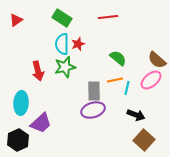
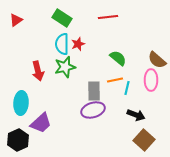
pink ellipse: rotated 50 degrees counterclockwise
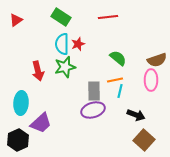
green rectangle: moved 1 px left, 1 px up
brown semicircle: rotated 60 degrees counterclockwise
cyan line: moved 7 px left, 3 px down
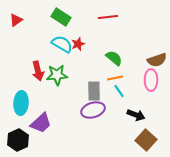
cyan semicircle: rotated 120 degrees clockwise
green semicircle: moved 4 px left
green star: moved 8 px left, 8 px down; rotated 10 degrees clockwise
orange line: moved 2 px up
cyan line: moved 1 px left; rotated 48 degrees counterclockwise
brown square: moved 2 px right
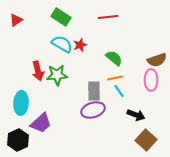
red star: moved 2 px right, 1 px down
